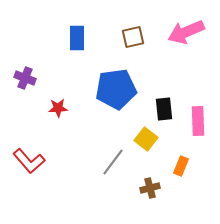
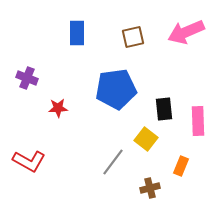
blue rectangle: moved 5 px up
purple cross: moved 2 px right
red L-shape: rotated 20 degrees counterclockwise
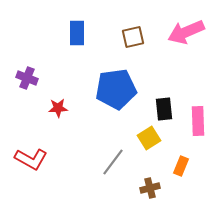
yellow square: moved 3 px right, 1 px up; rotated 20 degrees clockwise
red L-shape: moved 2 px right, 2 px up
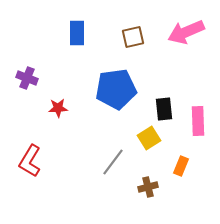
red L-shape: moved 1 px left, 2 px down; rotated 92 degrees clockwise
brown cross: moved 2 px left, 1 px up
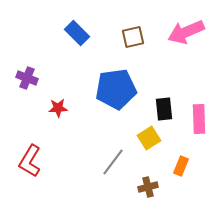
blue rectangle: rotated 45 degrees counterclockwise
pink rectangle: moved 1 px right, 2 px up
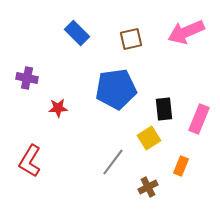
brown square: moved 2 px left, 2 px down
purple cross: rotated 10 degrees counterclockwise
pink rectangle: rotated 24 degrees clockwise
brown cross: rotated 12 degrees counterclockwise
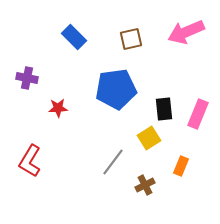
blue rectangle: moved 3 px left, 4 px down
pink rectangle: moved 1 px left, 5 px up
brown cross: moved 3 px left, 2 px up
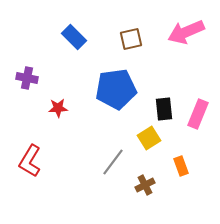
orange rectangle: rotated 42 degrees counterclockwise
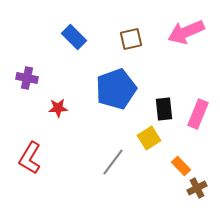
blue pentagon: rotated 12 degrees counterclockwise
red L-shape: moved 3 px up
orange rectangle: rotated 24 degrees counterclockwise
brown cross: moved 52 px right, 3 px down
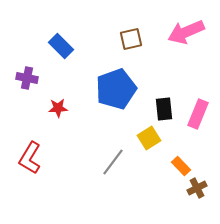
blue rectangle: moved 13 px left, 9 px down
